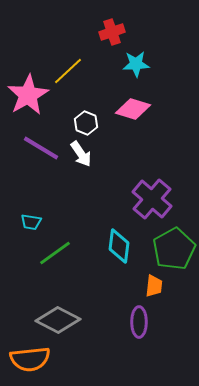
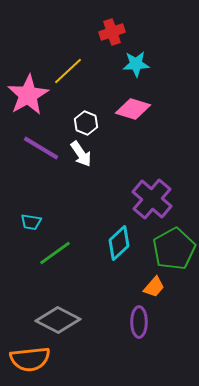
cyan diamond: moved 3 px up; rotated 40 degrees clockwise
orange trapezoid: moved 1 px down; rotated 35 degrees clockwise
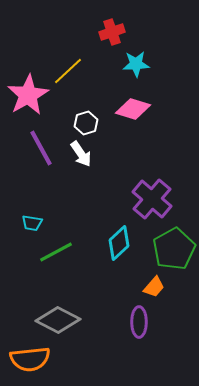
white hexagon: rotated 20 degrees clockwise
purple line: rotated 30 degrees clockwise
cyan trapezoid: moved 1 px right, 1 px down
green line: moved 1 px right, 1 px up; rotated 8 degrees clockwise
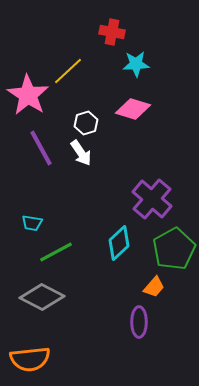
red cross: rotated 30 degrees clockwise
pink star: rotated 9 degrees counterclockwise
white arrow: moved 1 px up
gray diamond: moved 16 px left, 23 px up
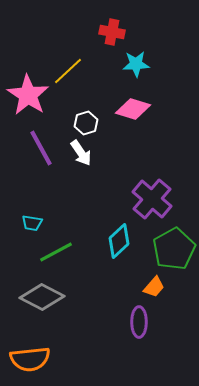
cyan diamond: moved 2 px up
